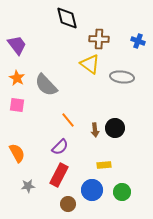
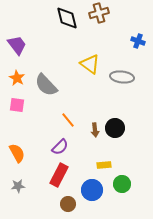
brown cross: moved 26 px up; rotated 18 degrees counterclockwise
gray star: moved 10 px left
green circle: moved 8 px up
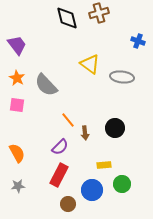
brown arrow: moved 10 px left, 3 px down
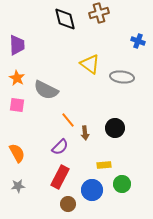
black diamond: moved 2 px left, 1 px down
purple trapezoid: rotated 35 degrees clockwise
gray semicircle: moved 5 px down; rotated 20 degrees counterclockwise
red rectangle: moved 1 px right, 2 px down
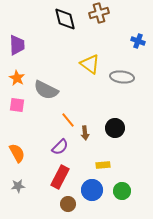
yellow rectangle: moved 1 px left
green circle: moved 7 px down
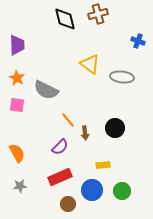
brown cross: moved 1 px left, 1 px down
red rectangle: rotated 40 degrees clockwise
gray star: moved 2 px right
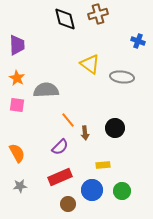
gray semicircle: rotated 150 degrees clockwise
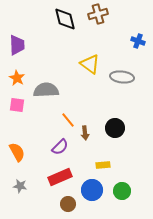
orange semicircle: moved 1 px up
gray star: rotated 16 degrees clockwise
